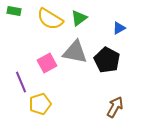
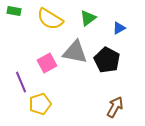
green triangle: moved 9 px right
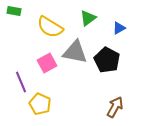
yellow semicircle: moved 8 px down
yellow pentagon: rotated 30 degrees counterclockwise
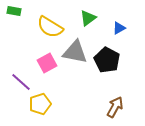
purple line: rotated 25 degrees counterclockwise
yellow pentagon: rotated 30 degrees clockwise
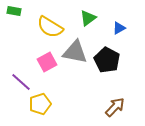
pink square: moved 1 px up
brown arrow: rotated 15 degrees clockwise
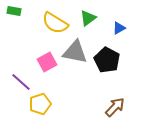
yellow semicircle: moved 5 px right, 4 px up
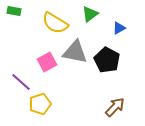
green triangle: moved 2 px right, 4 px up
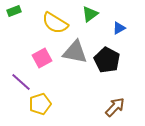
green rectangle: rotated 32 degrees counterclockwise
pink square: moved 5 px left, 4 px up
